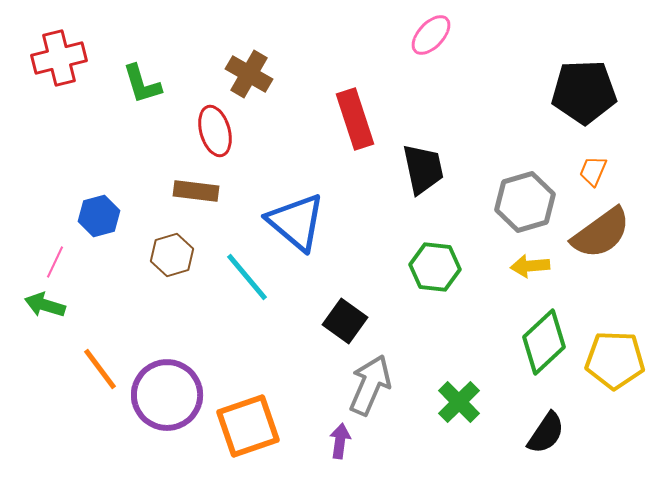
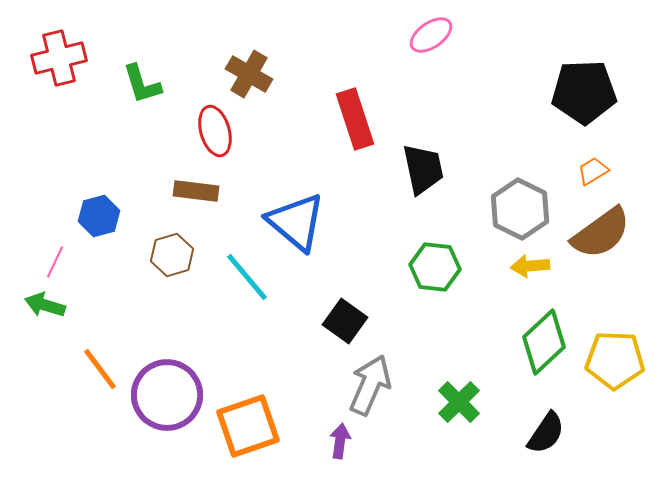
pink ellipse: rotated 12 degrees clockwise
orange trapezoid: rotated 36 degrees clockwise
gray hexagon: moved 5 px left, 7 px down; rotated 18 degrees counterclockwise
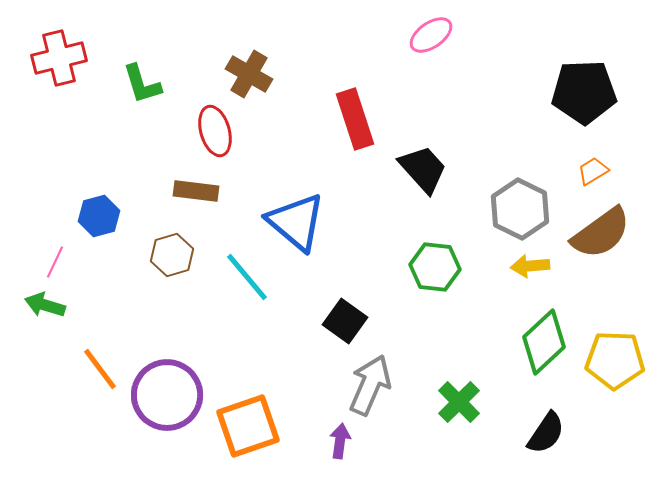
black trapezoid: rotated 30 degrees counterclockwise
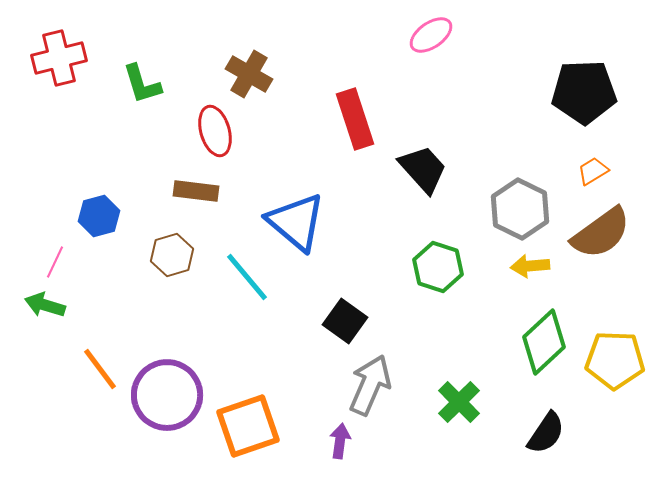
green hexagon: moved 3 px right; rotated 12 degrees clockwise
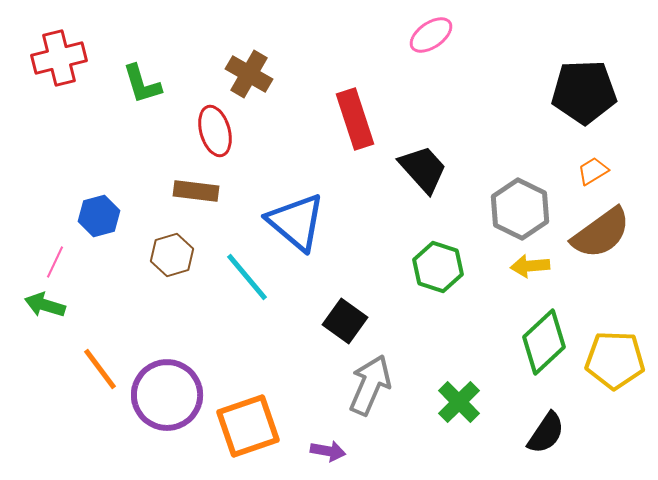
purple arrow: moved 12 px left, 10 px down; rotated 92 degrees clockwise
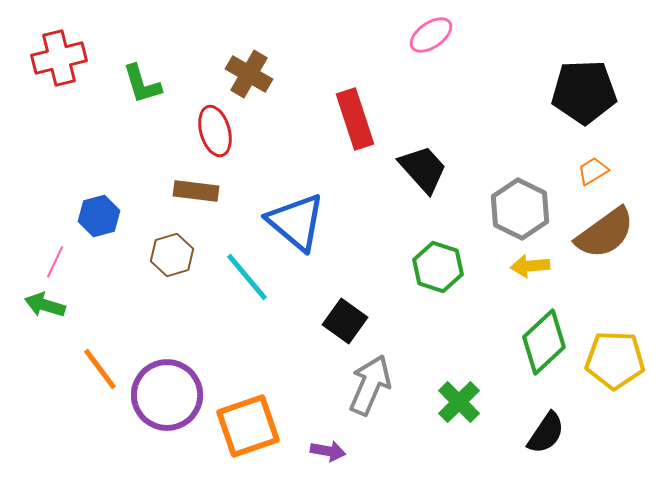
brown semicircle: moved 4 px right
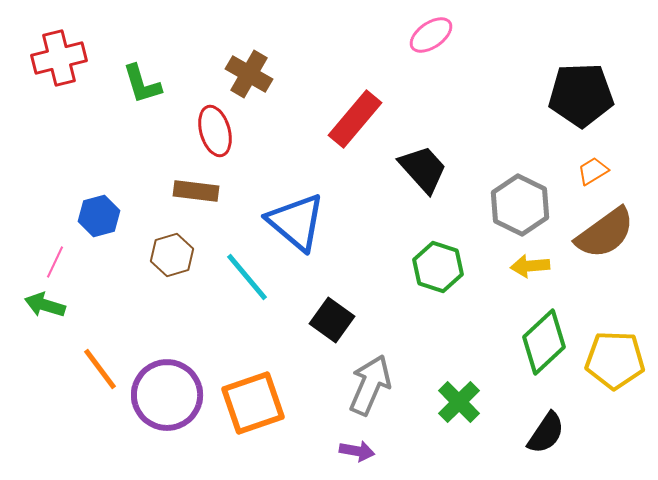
black pentagon: moved 3 px left, 3 px down
red rectangle: rotated 58 degrees clockwise
gray hexagon: moved 4 px up
black square: moved 13 px left, 1 px up
orange square: moved 5 px right, 23 px up
purple arrow: moved 29 px right
